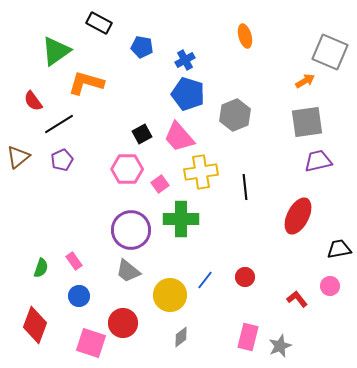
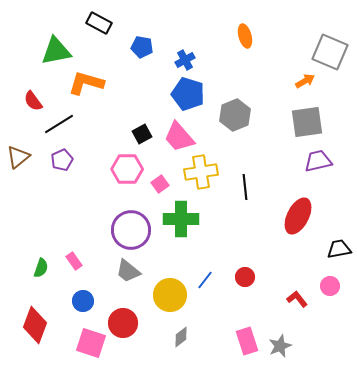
green triangle at (56, 51): rotated 24 degrees clockwise
blue circle at (79, 296): moved 4 px right, 5 px down
pink rectangle at (248, 337): moved 1 px left, 4 px down; rotated 32 degrees counterclockwise
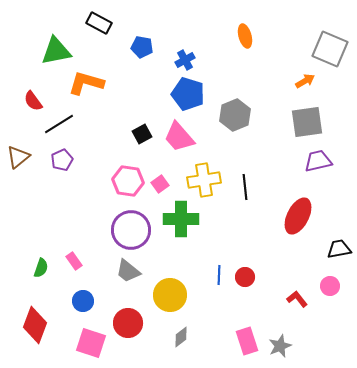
gray square at (330, 52): moved 3 px up
pink hexagon at (127, 169): moved 1 px right, 12 px down; rotated 8 degrees clockwise
yellow cross at (201, 172): moved 3 px right, 8 px down
blue line at (205, 280): moved 14 px right, 5 px up; rotated 36 degrees counterclockwise
red circle at (123, 323): moved 5 px right
